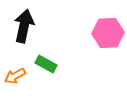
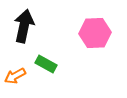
pink hexagon: moved 13 px left
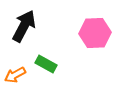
black arrow: rotated 16 degrees clockwise
orange arrow: moved 1 px up
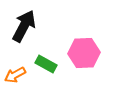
pink hexagon: moved 11 px left, 20 px down
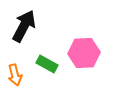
green rectangle: moved 1 px right
orange arrow: rotated 75 degrees counterclockwise
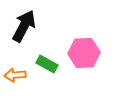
orange arrow: rotated 100 degrees clockwise
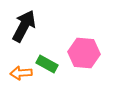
pink hexagon: rotated 8 degrees clockwise
orange arrow: moved 6 px right, 2 px up
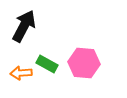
pink hexagon: moved 10 px down
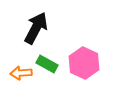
black arrow: moved 12 px right, 2 px down
pink hexagon: rotated 20 degrees clockwise
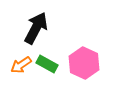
orange arrow: moved 8 px up; rotated 30 degrees counterclockwise
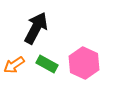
orange arrow: moved 7 px left
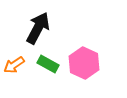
black arrow: moved 2 px right
green rectangle: moved 1 px right
